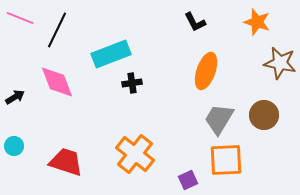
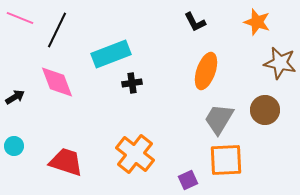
brown circle: moved 1 px right, 5 px up
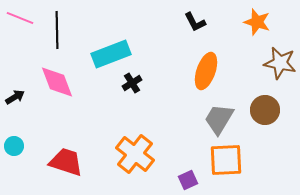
black line: rotated 27 degrees counterclockwise
black cross: rotated 24 degrees counterclockwise
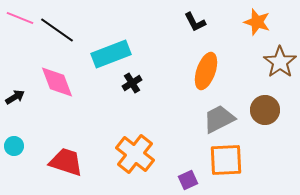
black line: rotated 54 degrees counterclockwise
brown star: moved 1 px up; rotated 24 degrees clockwise
gray trapezoid: rotated 32 degrees clockwise
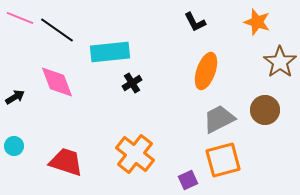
cyan rectangle: moved 1 px left, 2 px up; rotated 15 degrees clockwise
orange square: moved 3 px left; rotated 12 degrees counterclockwise
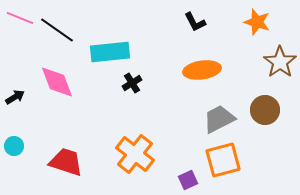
orange ellipse: moved 4 px left, 1 px up; rotated 63 degrees clockwise
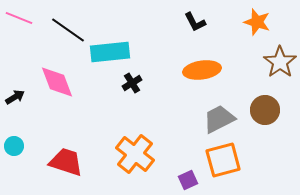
pink line: moved 1 px left
black line: moved 11 px right
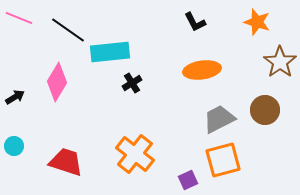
pink diamond: rotated 51 degrees clockwise
